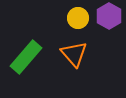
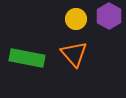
yellow circle: moved 2 px left, 1 px down
green rectangle: moved 1 px right, 1 px down; rotated 60 degrees clockwise
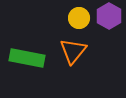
yellow circle: moved 3 px right, 1 px up
orange triangle: moved 1 px left, 3 px up; rotated 20 degrees clockwise
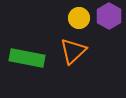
orange triangle: rotated 8 degrees clockwise
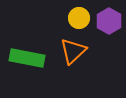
purple hexagon: moved 5 px down
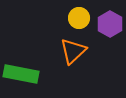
purple hexagon: moved 1 px right, 3 px down
green rectangle: moved 6 px left, 16 px down
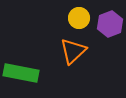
purple hexagon: rotated 10 degrees clockwise
green rectangle: moved 1 px up
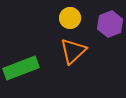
yellow circle: moved 9 px left
green rectangle: moved 5 px up; rotated 32 degrees counterclockwise
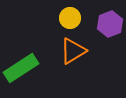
orange triangle: rotated 12 degrees clockwise
green rectangle: rotated 12 degrees counterclockwise
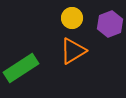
yellow circle: moved 2 px right
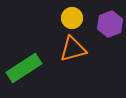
orange triangle: moved 2 px up; rotated 16 degrees clockwise
green rectangle: moved 3 px right
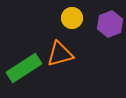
orange triangle: moved 13 px left, 5 px down
